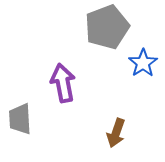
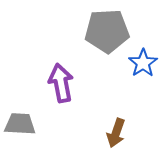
gray pentagon: moved 4 px down; rotated 18 degrees clockwise
purple arrow: moved 2 px left
gray trapezoid: moved 5 px down; rotated 96 degrees clockwise
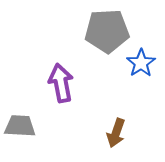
blue star: moved 2 px left
gray trapezoid: moved 2 px down
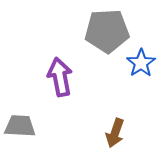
purple arrow: moved 1 px left, 6 px up
brown arrow: moved 1 px left
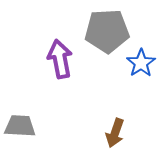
purple arrow: moved 18 px up
